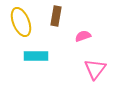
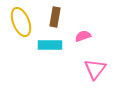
brown rectangle: moved 1 px left, 1 px down
cyan rectangle: moved 14 px right, 11 px up
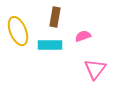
yellow ellipse: moved 3 px left, 9 px down
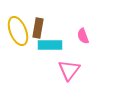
brown rectangle: moved 17 px left, 11 px down
pink semicircle: rotated 91 degrees counterclockwise
pink triangle: moved 26 px left, 1 px down
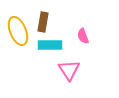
brown rectangle: moved 5 px right, 6 px up
pink triangle: rotated 10 degrees counterclockwise
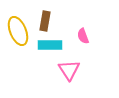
brown rectangle: moved 2 px right, 1 px up
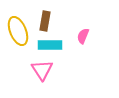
pink semicircle: rotated 42 degrees clockwise
pink triangle: moved 27 px left
